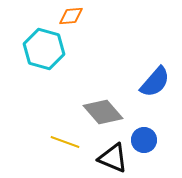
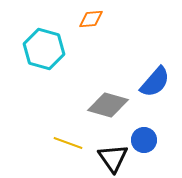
orange diamond: moved 20 px right, 3 px down
gray diamond: moved 5 px right, 7 px up; rotated 33 degrees counterclockwise
yellow line: moved 3 px right, 1 px down
black triangle: rotated 32 degrees clockwise
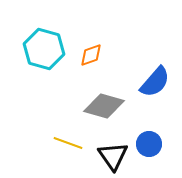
orange diamond: moved 36 px down; rotated 15 degrees counterclockwise
gray diamond: moved 4 px left, 1 px down
blue circle: moved 5 px right, 4 px down
black triangle: moved 2 px up
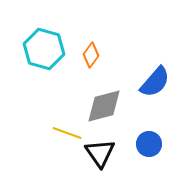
orange diamond: rotated 35 degrees counterclockwise
gray diamond: rotated 30 degrees counterclockwise
yellow line: moved 1 px left, 10 px up
black triangle: moved 13 px left, 3 px up
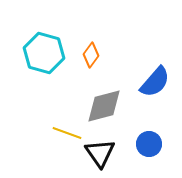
cyan hexagon: moved 4 px down
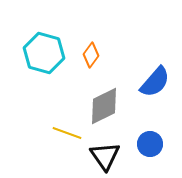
gray diamond: rotated 12 degrees counterclockwise
blue circle: moved 1 px right
black triangle: moved 5 px right, 3 px down
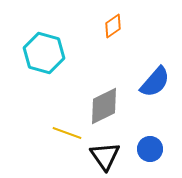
orange diamond: moved 22 px right, 29 px up; rotated 20 degrees clockwise
blue circle: moved 5 px down
